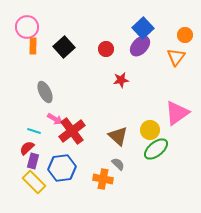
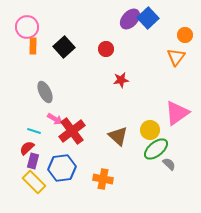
blue square: moved 5 px right, 10 px up
purple ellipse: moved 10 px left, 27 px up
gray semicircle: moved 51 px right
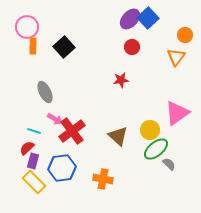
red circle: moved 26 px right, 2 px up
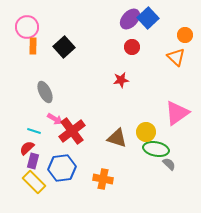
orange triangle: rotated 24 degrees counterclockwise
yellow circle: moved 4 px left, 2 px down
brown triangle: moved 1 px left, 2 px down; rotated 25 degrees counterclockwise
green ellipse: rotated 50 degrees clockwise
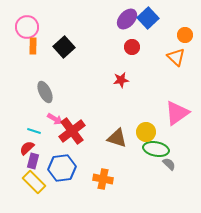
purple ellipse: moved 3 px left
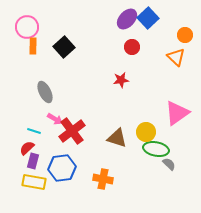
yellow rectangle: rotated 35 degrees counterclockwise
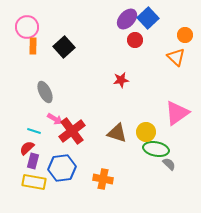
red circle: moved 3 px right, 7 px up
brown triangle: moved 5 px up
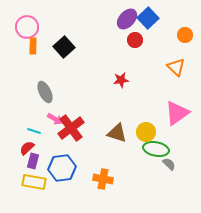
orange triangle: moved 10 px down
red cross: moved 1 px left, 3 px up
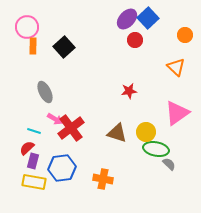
red star: moved 8 px right, 11 px down
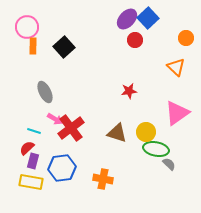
orange circle: moved 1 px right, 3 px down
yellow rectangle: moved 3 px left
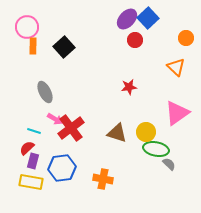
red star: moved 4 px up
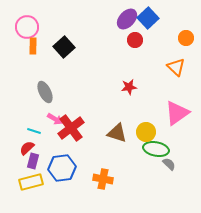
yellow rectangle: rotated 25 degrees counterclockwise
